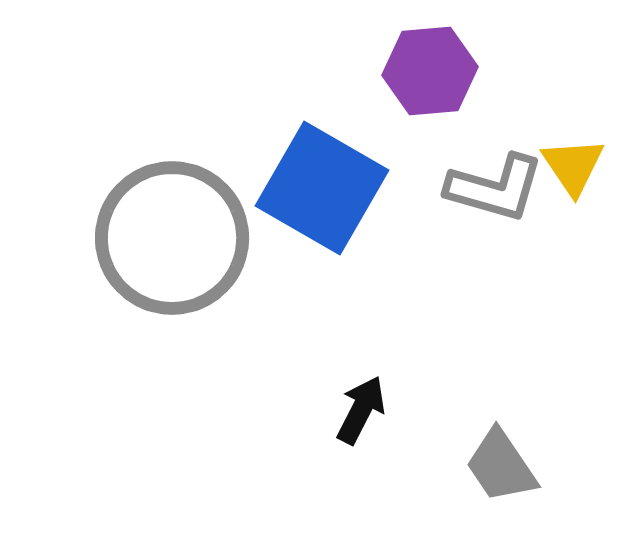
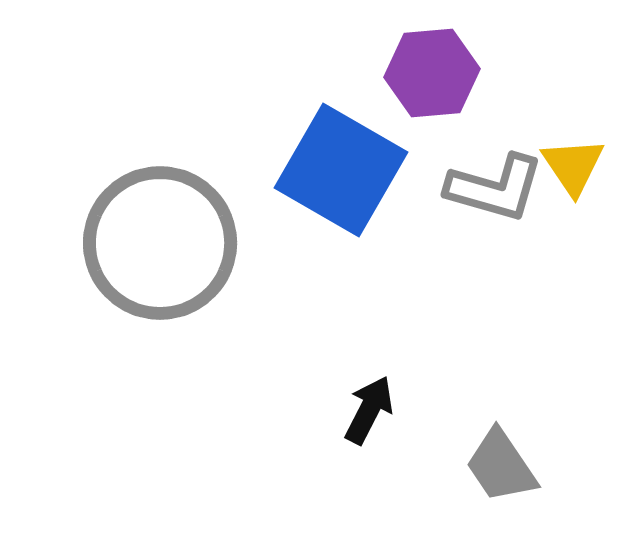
purple hexagon: moved 2 px right, 2 px down
blue square: moved 19 px right, 18 px up
gray circle: moved 12 px left, 5 px down
black arrow: moved 8 px right
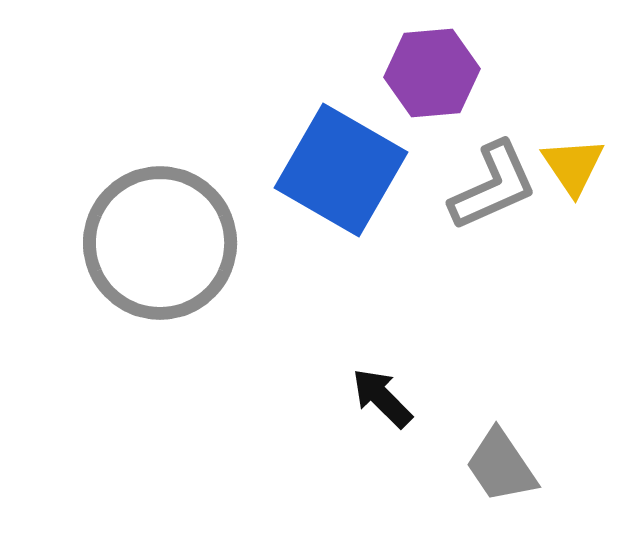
gray L-shape: moved 2 px left, 2 px up; rotated 40 degrees counterclockwise
black arrow: moved 13 px right, 12 px up; rotated 72 degrees counterclockwise
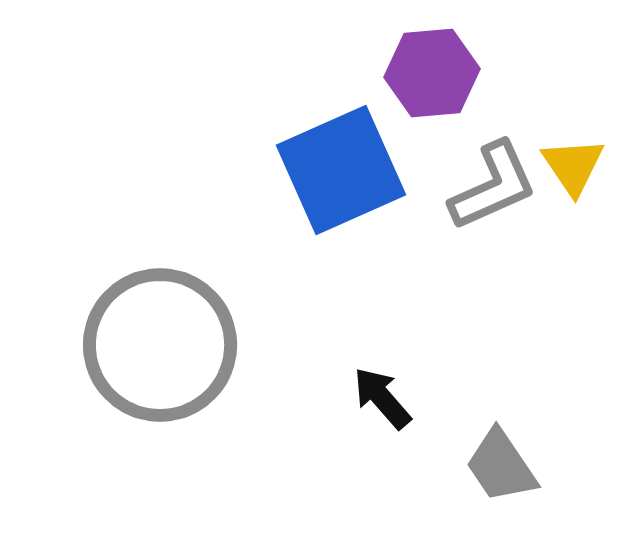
blue square: rotated 36 degrees clockwise
gray circle: moved 102 px down
black arrow: rotated 4 degrees clockwise
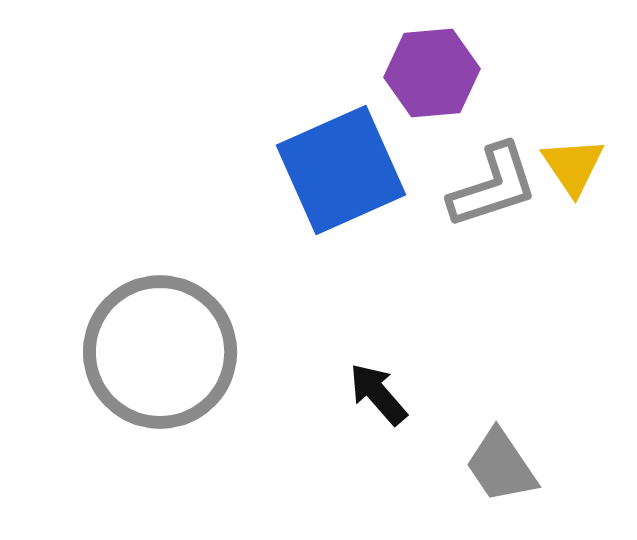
gray L-shape: rotated 6 degrees clockwise
gray circle: moved 7 px down
black arrow: moved 4 px left, 4 px up
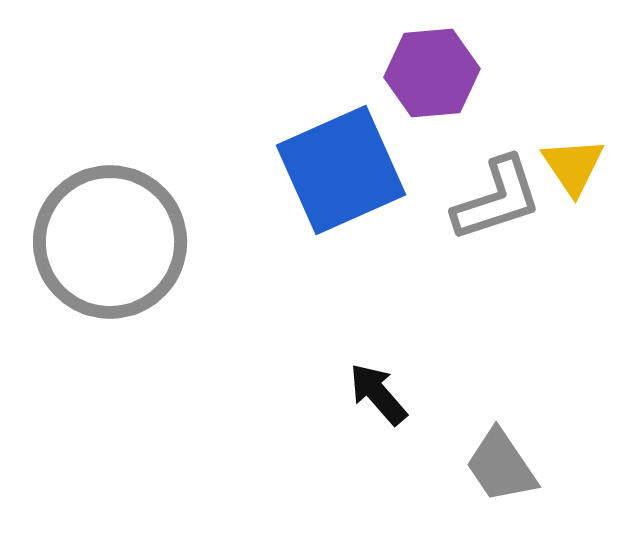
gray L-shape: moved 4 px right, 13 px down
gray circle: moved 50 px left, 110 px up
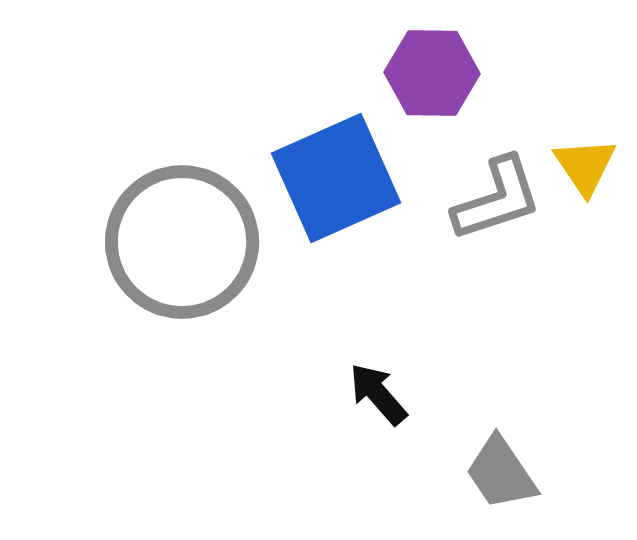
purple hexagon: rotated 6 degrees clockwise
yellow triangle: moved 12 px right
blue square: moved 5 px left, 8 px down
gray circle: moved 72 px right
gray trapezoid: moved 7 px down
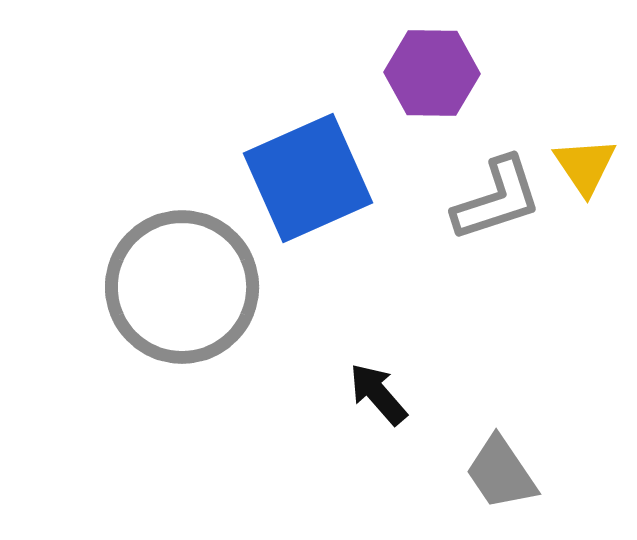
blue square: moved 28 px left
gray circle: moved 45 px down
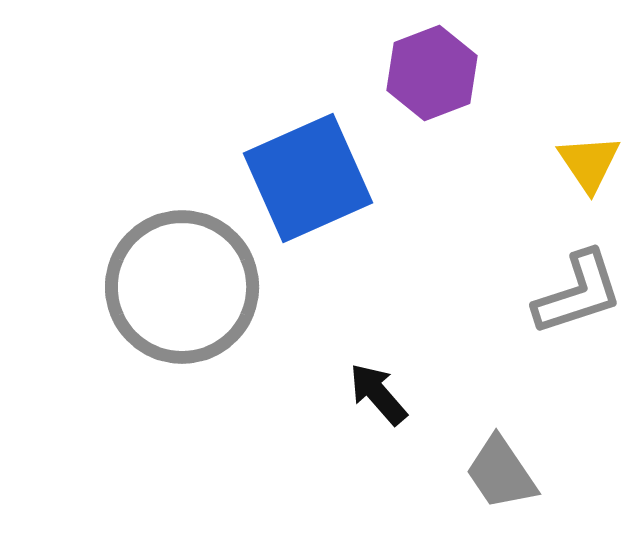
purple hexagon: rotated 22 degrees counterclockwise
yellow triangle: moved 4 px right, 3 px up
gray L-shape: moved 81 px right, 94 px down
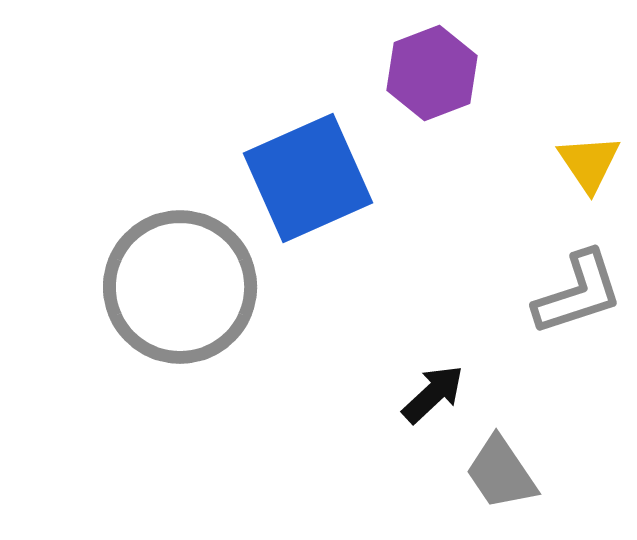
gray circle: moved 2 px left
black arrow: moved 55 px right; rotated 88 degrees clockwise
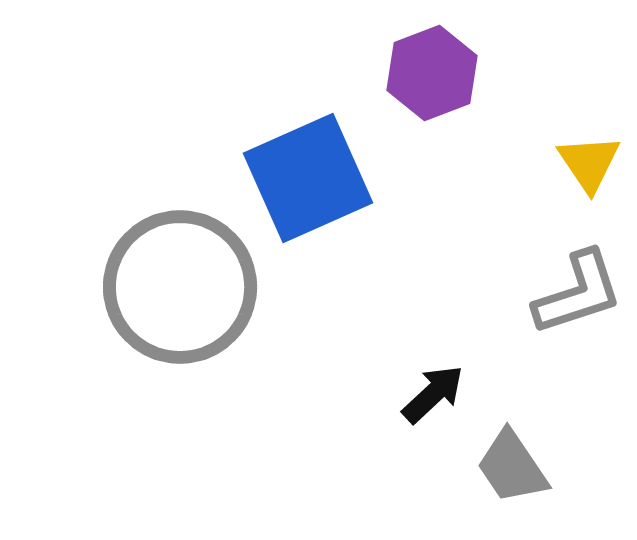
gray trapezoid: moved 11 px right, 6 px up
